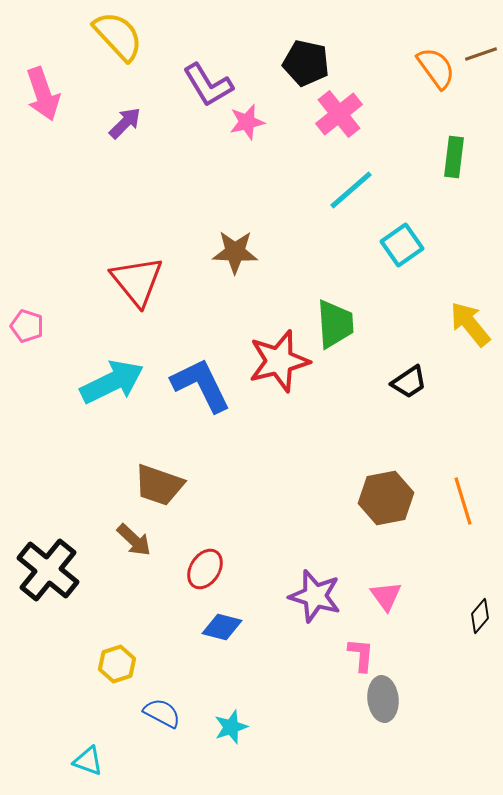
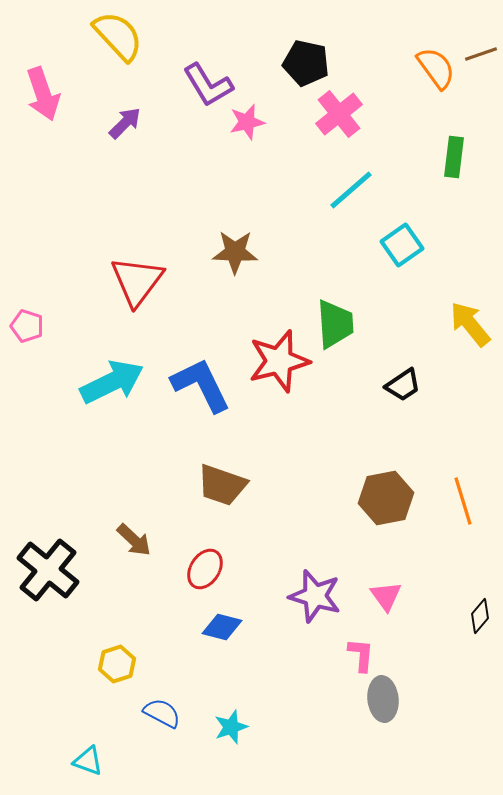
red triangle: rotated 16 degrees clockwise
black trapezoid: moved 6 px left, 3 px down
brown trapezoid: moved 63 px right
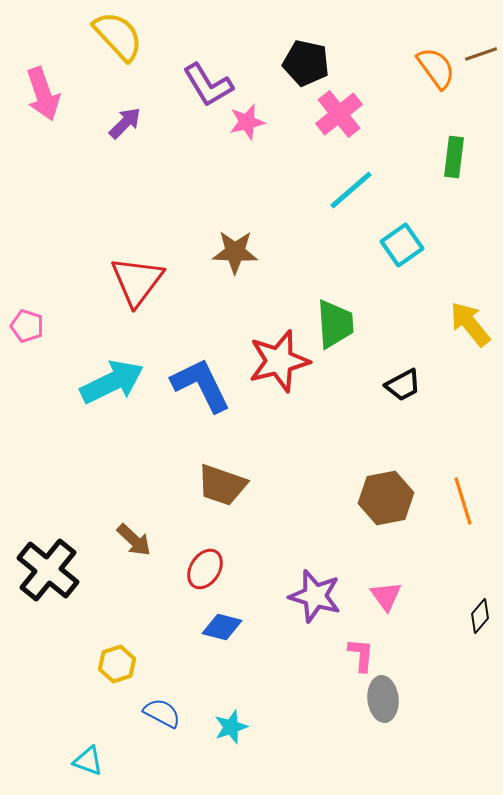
black trapezoid: rotated 6 degrees clockwise
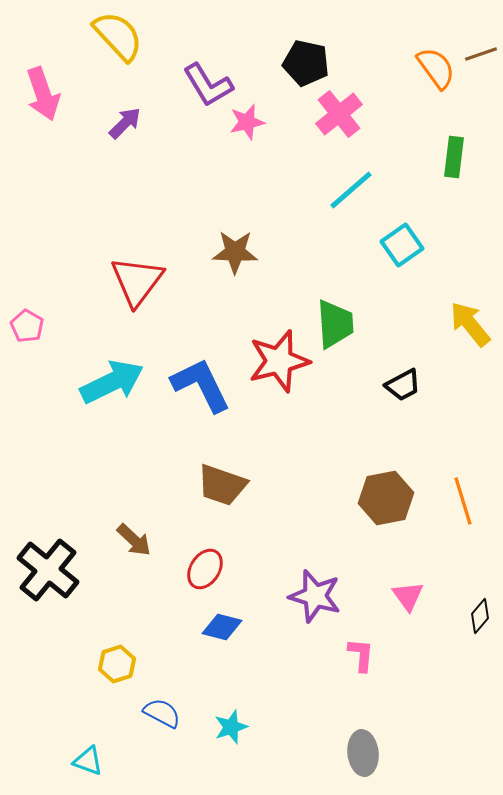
pink pentagon: rotated 12 degrees clockwise
pink triangle: moved 22 px right
gray ellipse: moved 20 px left, 54 px down
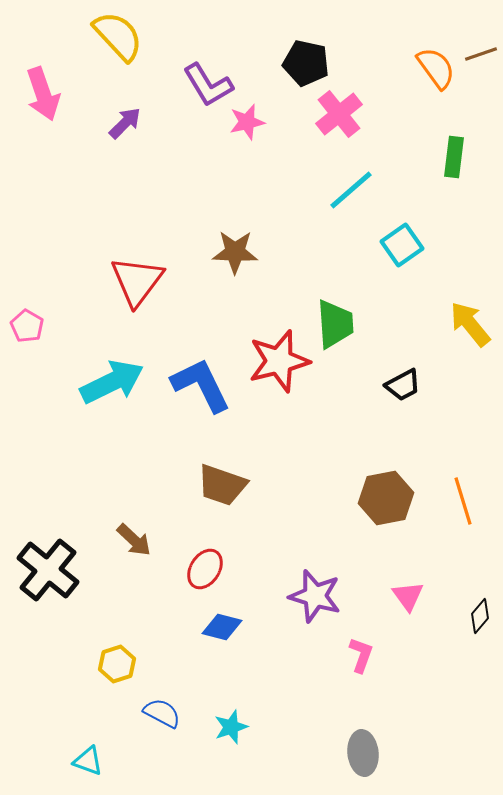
pink L-shape: rotated 15 degrees clockwise
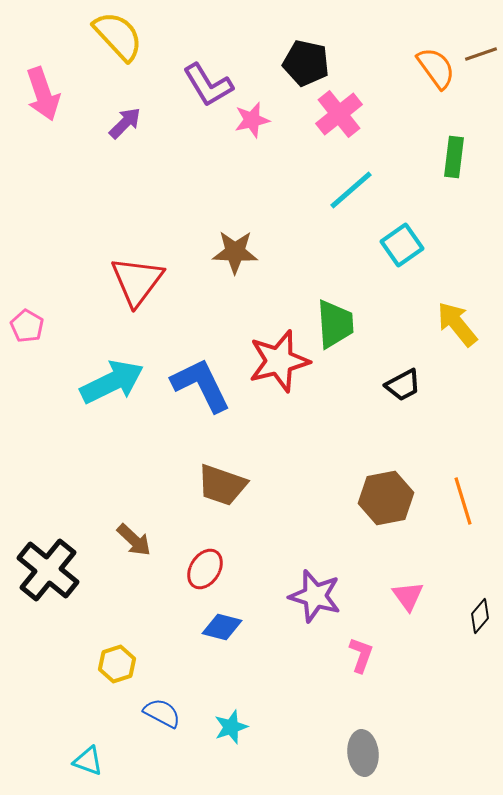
pink star: moved 5 px right, 2 px up
yellow arrow: moved 13 px left
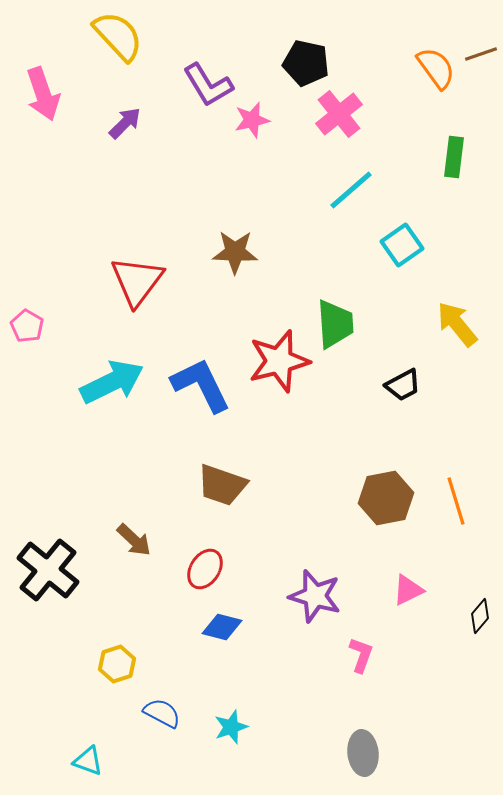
orange line: moved 7 px left
pink triangle: moved 6 px up; rotated 40 degrees clockwise
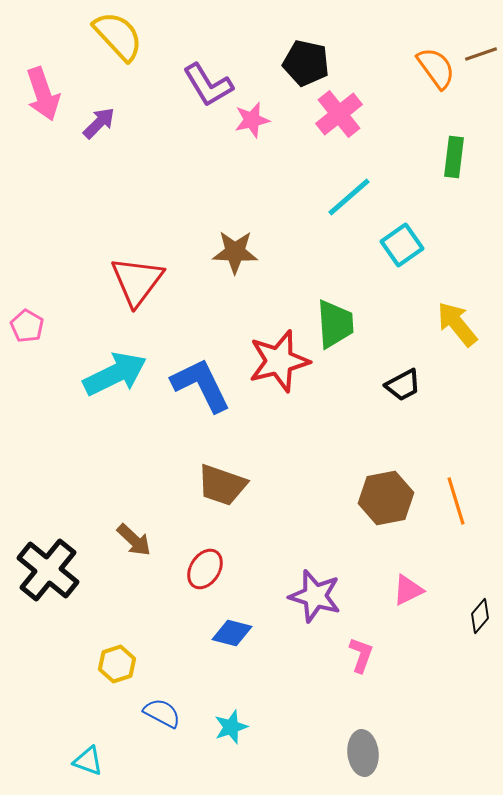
purple arrow: moved 26 px left
cyan line: moved 2 px left, 7 px down
cyan arrow: moved 3 px right, 8 px up
blue diamond: moved 10 px right, 6 px down
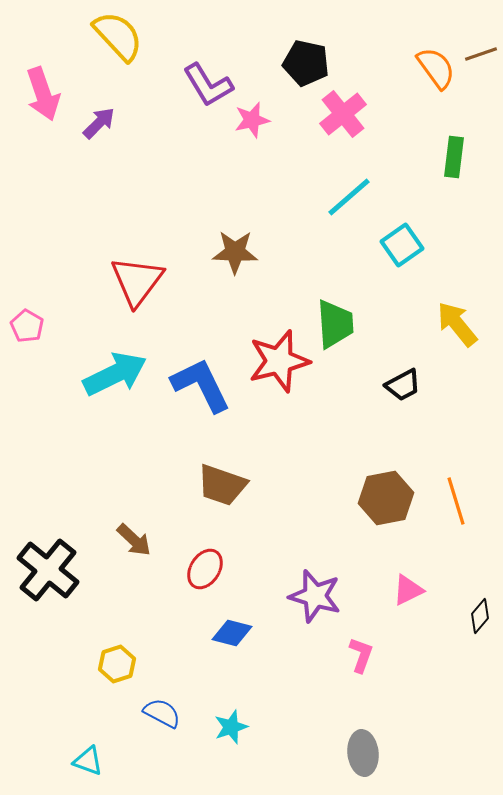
pink cross: moved 4 px right
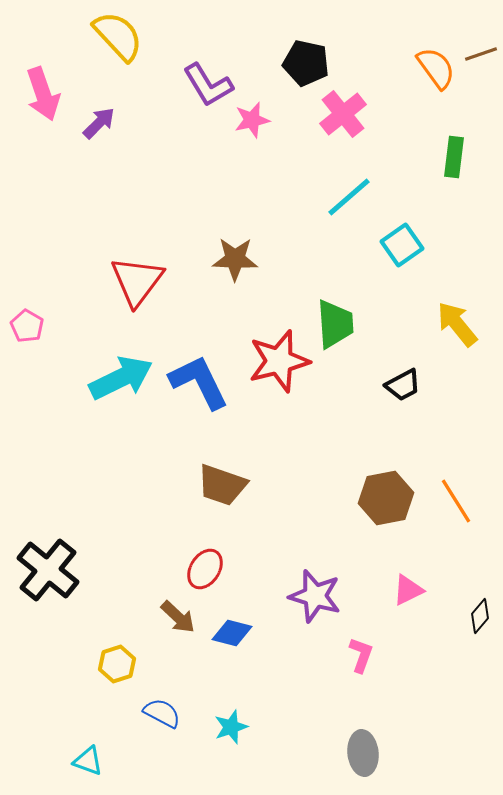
brown star: moved 7 px down
cyan arrow: moved 6 px right, 4 px down
blue L-shape: moved 2 px left, 3 px up
orange line: rotated 15 degrees counterclockwise
brown arrow: moved 44 px right, 77 px down
